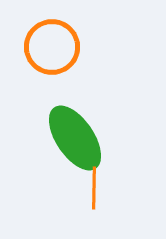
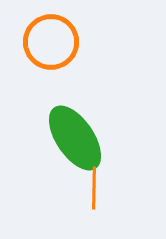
orange circle: moved 1 px left, 5 px up
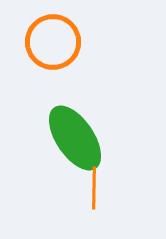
orange circle: moved 2 px right
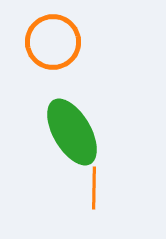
green ellipse: moved 3 px left, 6 px up; rotated 4 degrees clockwise
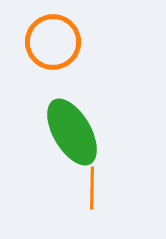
orange line: moved 2 px left
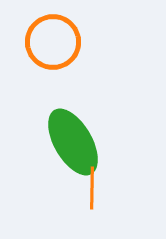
green ellipse: moved 1 px right, 10 px down
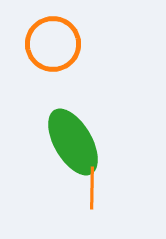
orange circle: moved 2 px down
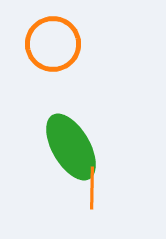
green ellipse: moved 2 px left, 5 px down
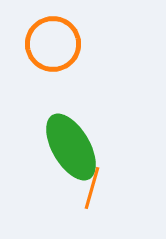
orange line: rotated 15 degrees clockwise
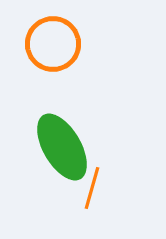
green ellipse: moved 9 px left
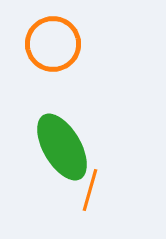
orange line: moved 2 px left, 2 px down
